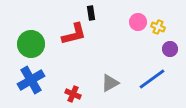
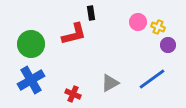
purple circle: moved 2 px left, 4 px up
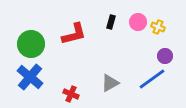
black rectangle: moved 20 px right, 9 px down; rotated 24 degrees clockwise
purple circle: moved 3 px left, 11 px down
blue cross: moved 1 px left, 3 px up; rotated 20 degrees counterclockwise
red cross: moved 2 px left
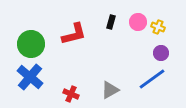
purple circle: moved 4 px left, 3 px up
gray triangle: moved 7 px down
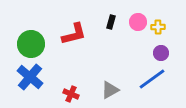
yellow cross: rotated 24 degrees counterclockwise
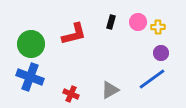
blue cross: rotated 20 degrees counterclockwise
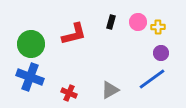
red cross: moved 2 px left, 1 px up
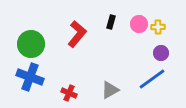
pink circle: moved 1 px right, 2 px down
red L-shape: moved 3 px right; rotated 36 degrees counterclockwise
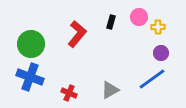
pink circle: moved 7 px up
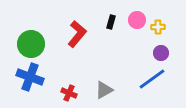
pink circle: moved 2 px left, 3 px down
gray triangle: moved 6 px left
